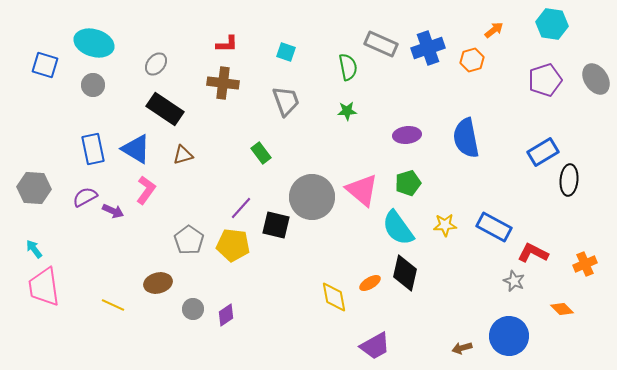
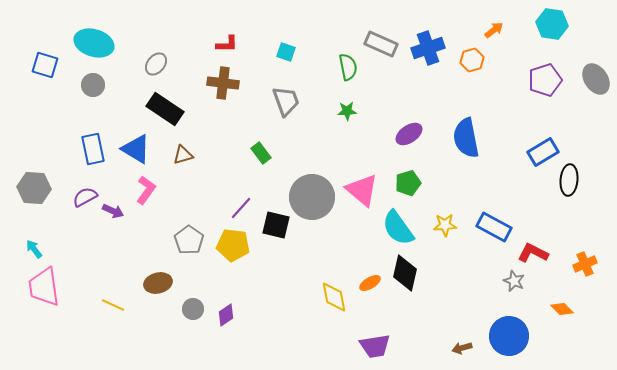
purple ellipse at (407, 135): moved 2 px right, 1 px up; rotated 28 degrees counterclockwise
purple trapezoid at (375, 346): rotated 20 degrees clockwise
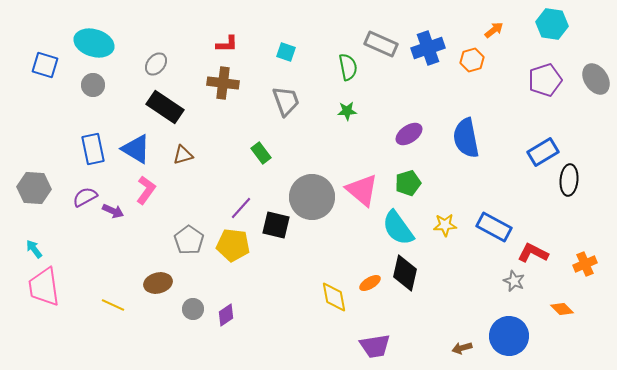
black rectangle at (165, 109): moved 2 px up
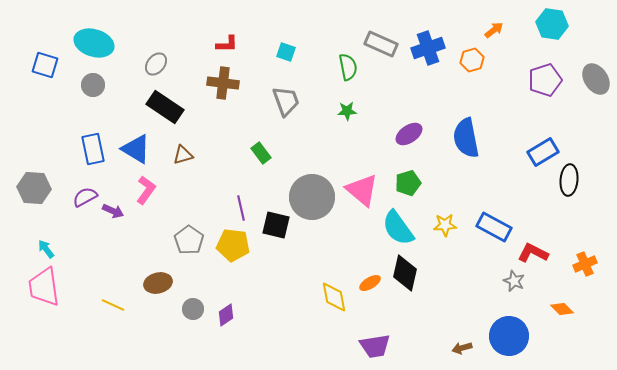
purple line at (241, 208): rotated 55 degrees counterclockwise
cyan arrow at (34, 249): moved 12 px right
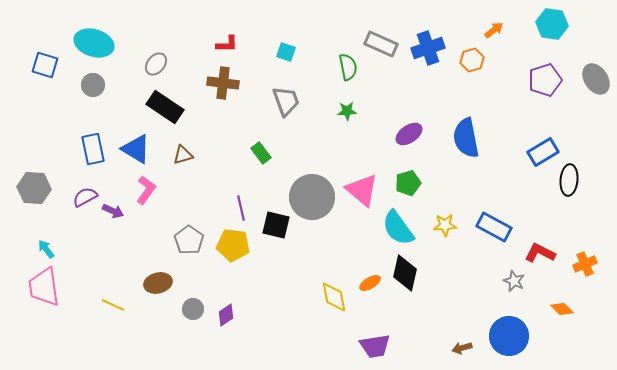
red L-shape at (533, 253): moved 7 px right
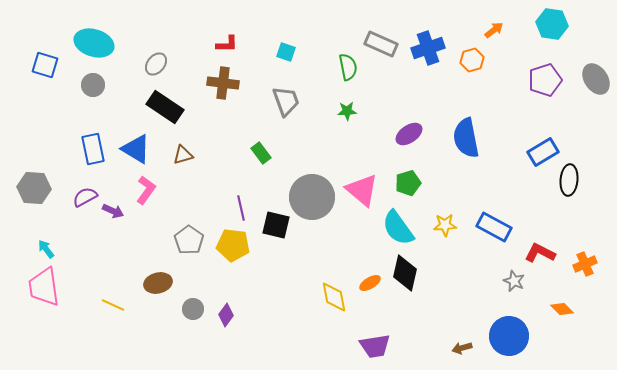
purple diamond at (226, 315): rotated 20 degrees counterclockwise
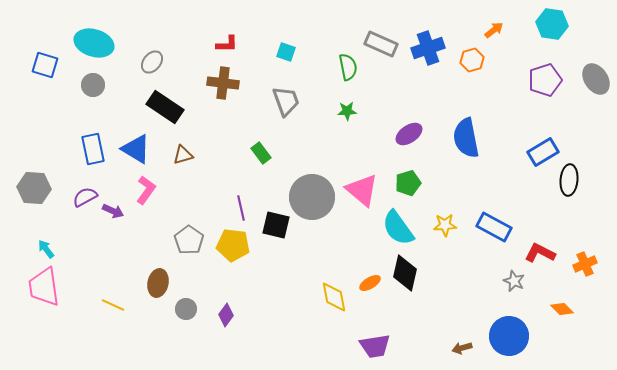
gray ellipse at (156, 64): moved 4 px left, 2 px up
brown ellipse at (158, 283): rotated 64 degrees counterclockwise
gray circle at (193, 309): moved 7 px left
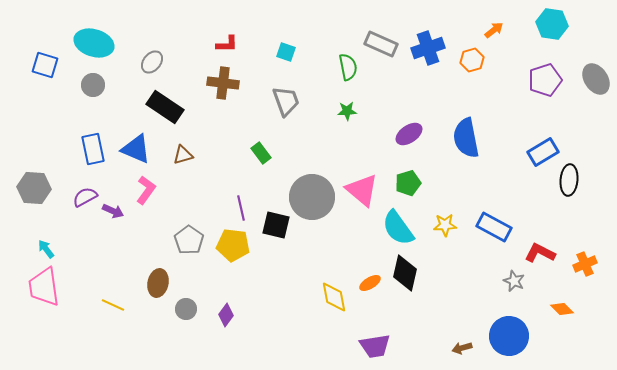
blue triangle at (136, 149): rotated 8 degrees counterclockwise
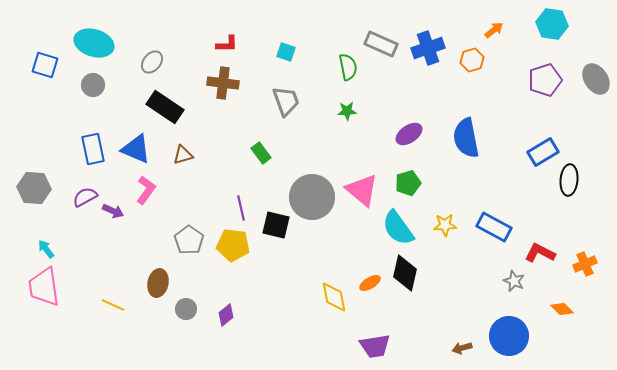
purple diamond at (226, 315): rotated 15 degrees clockwise
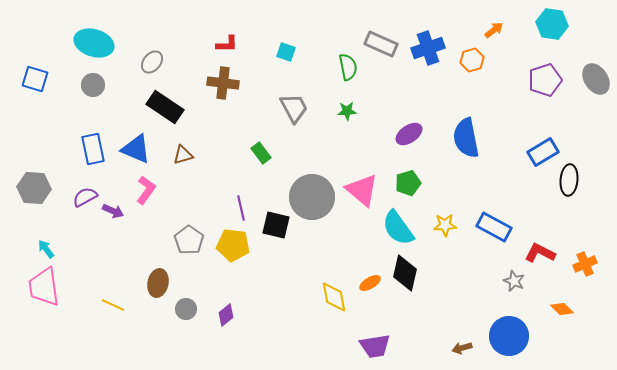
blue square at (45, 65): moved 10 px left, 14 px down
gray trapezoid at (286, 101): moved 8 px right, 7 px down; rotated 8 degrees counterclockwise
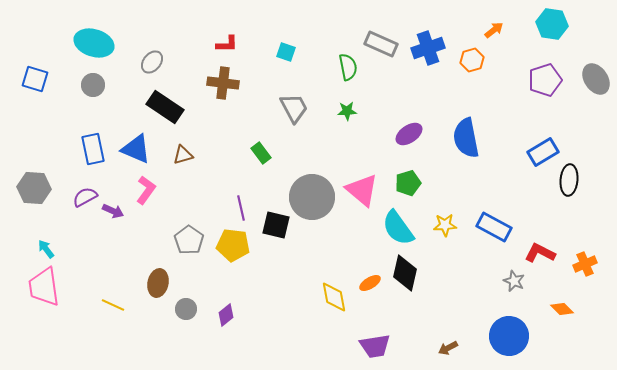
brown arrow at (462, 348): moved 14 px left; rotated 12 degrees counterclockwise
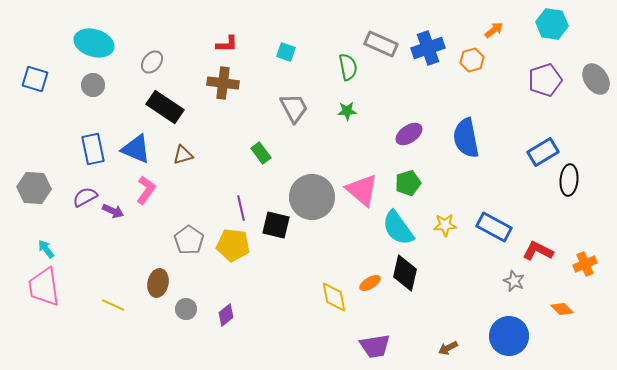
red L-shape at (540, 253): moved 2 px left, 2 px up
